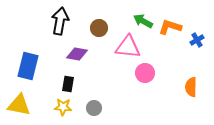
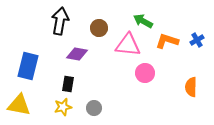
orange L-shape: moved 3 px left, 14 px down
pink triangle: moved 2 px up
yellow star: rotated 18 degrees counterclockwise
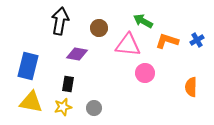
yellow triangle: moved 12 px right, 3 px up
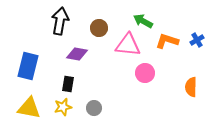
yellow triangle: moved 2 px left, 6 px down
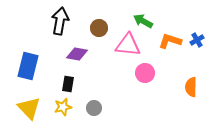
orange L-shape: moved 3 px right
yellow triangle: rotated 35 degrees clockwise
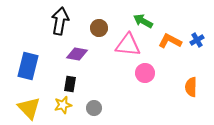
orange L-shape: rotated 10 degrees clockwise
black rectangle: moved 2 px right
yellow star: moved 2 px up
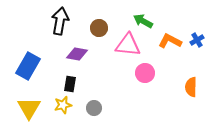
blue rectangle: rotated 16 degrees clockwise
yellow triangle: rotated 15 degrees clockwise
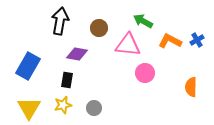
black rectangle: moved 3 px left, 4 px up
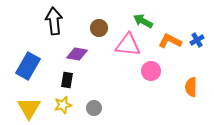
black arrow: moved 6 px left; rotated 16 degrees counterclockwise
pink circle: moved 6 px right, 2 px up
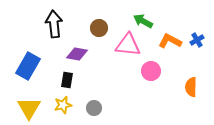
black arrow: moved 3 px down
